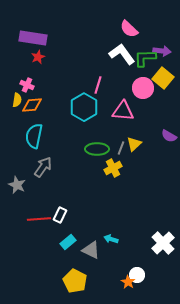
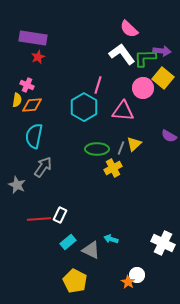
white cross: rotated 20 degrees counterclockwise
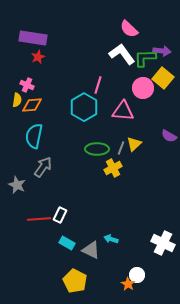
cyan rectangle: moved 1 px left, 1 px down; rotated 70 degrees clockwise
orange star: moved 2 px down
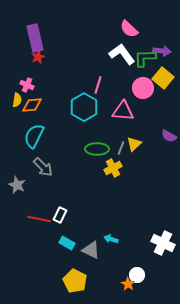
purple rectangle: moved 2 px right; rotated 68 degrees clockwise
cyan semicircle: rotated 15 degrees clockwise
gray arrow: rotated 100 degrees clockwise
red line: rotated 15 degrees clockwise
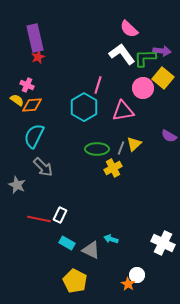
yellow semicircle: rotated 64 degrees counterclockwise
pink triangle: rotated 15 degrees counterclockwise
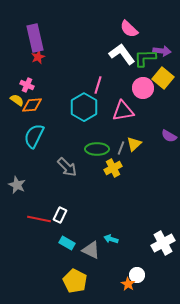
gray arrow: moved 24 px right
white cross: rotated 35 degrees clockwise
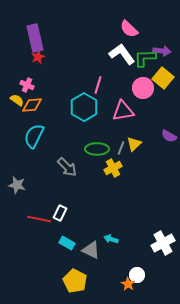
gray star: rotated 12 degrees counterclockwise
white rectangle: moved 2 px up
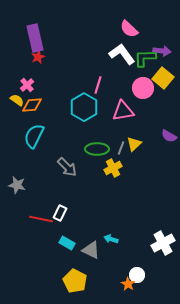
pink cross: rotated 24 degrees clockwise
red line: moved 2 px right
